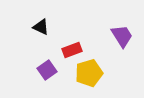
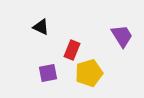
red rectangle: rotated 48 degrees counterclockwise
purple square: moved 1 px right, 3 px down; rotated 24 degrees clockwise
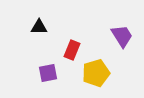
black triangle: moved 2 px left; rotated 24 degrees counterclockwise
yellow pentagon: moved 7 px right
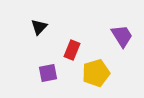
black triangle: rotated 48 degrees counterclockwise
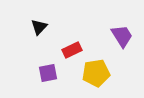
red rectangle: rotated 42 degrees clockwise
yellow pentagon: rotated 8 degrees clockwise
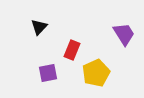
purple trapezoid: moved 2 px right, 2 px up
red rectangle: rotated 42 degrees counterclockwise
yellow pentagon: rotated 16 degrees counterclockwise
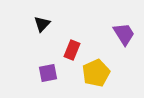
black triangle: moved 3 px right, 3 px up
